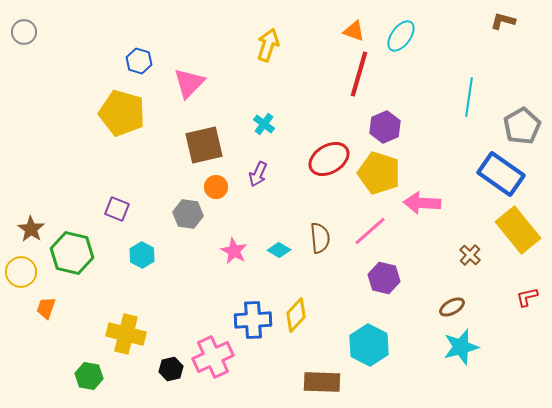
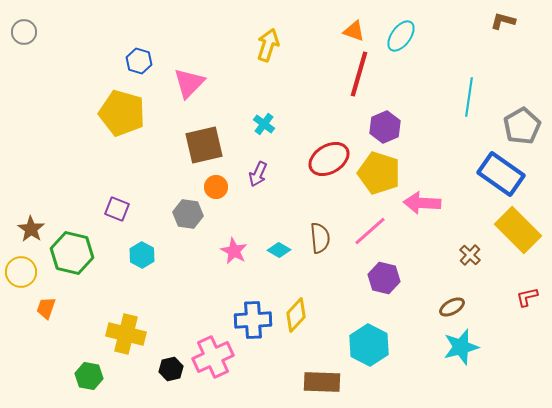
yellow rectangle at (518, 230): rotated 6 degrees counterclockwise
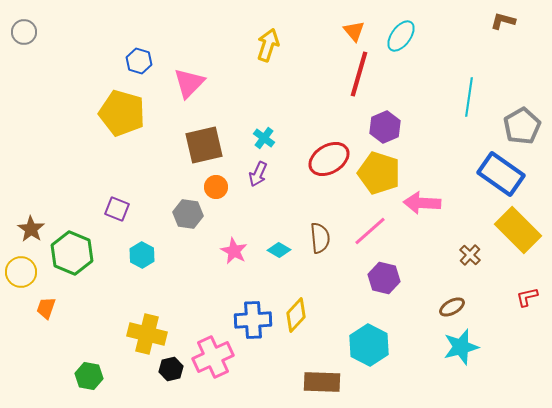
orange triangle at (354, 31): rotated 30 degrees clockwise
cyan cross at (264, 124): moved 14 px down
green hexagon at (72, 253): rotated 9 degrees clockwise
yellow cross at (126, 334): moved 21 px right
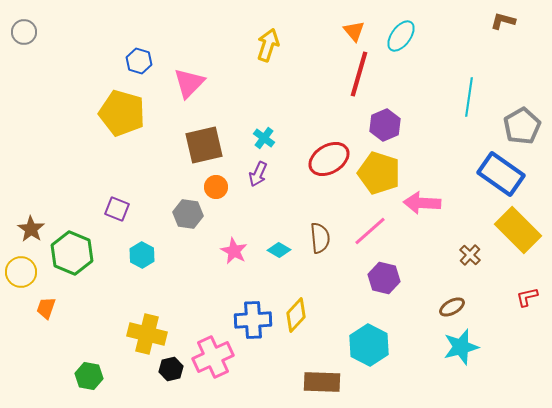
purple hexagon at (385, 127): moved 2 px up
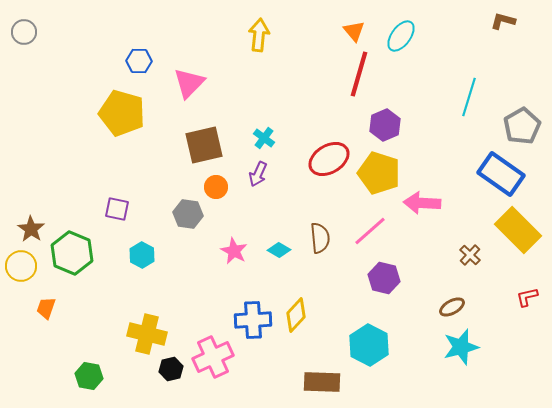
yellow arrow at (268, 45): moved 9 px left, 10 px up; rotated 12 degrees counterclockwise
blue hexagon at (139, 61): rotated 15 degrees counterclockwise
cyan line at (469, 97): rotated 9 degrees clockwise
purple square at (117, 209): rotated 10 degrees counterclockwise
yellow circle at (21, 272): moved 6 px up
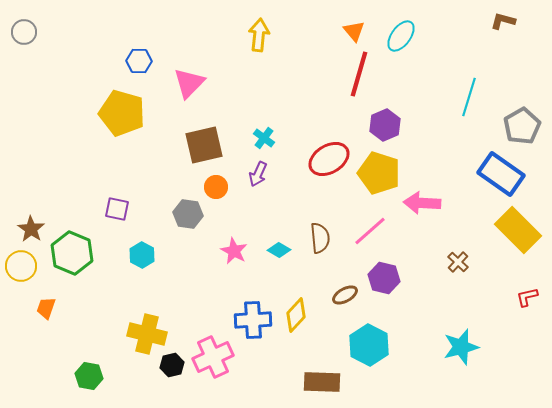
brown cross at (470, 255): moved 12 px left, 7 px down
brown ellipse at (452, 307): moved 107 px left, 12 px up
black hexagon at (171, 369): moved 1 px right, 4 px up
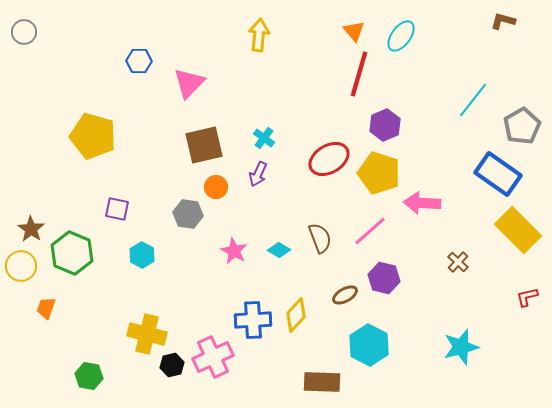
cyan line at (469, 97): moved 4 px right, 3 px down; rotated 21 degrees clockwise
yellow pentagon at (122, 113): moved 29 px left, 23 px down
blue rectangle at (501, 174): moved 3 px left
brown semicircle at (320, 238): rotated 16 degrees counterclockwise
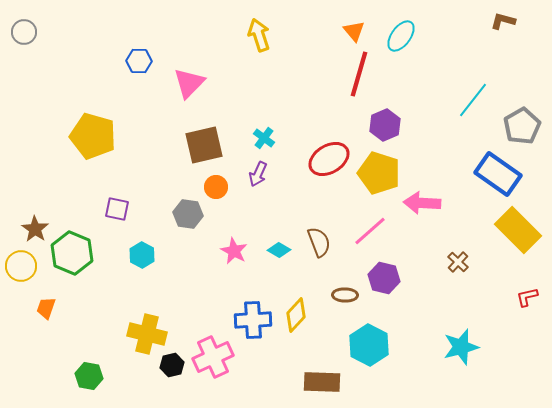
yellow arrow at (259, 35): rotated 24 degrees counterclockwise
brown star at (31, 229): moved 4 px right
brown semicircle at (320, 238): moved 1 px left, 4 px down
brown ellipse at (345, 295): rotated 30 degrees clockwise
